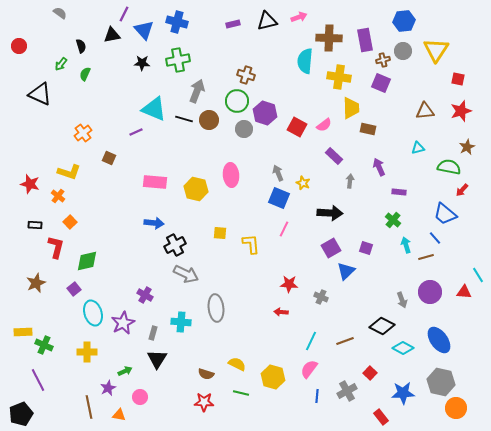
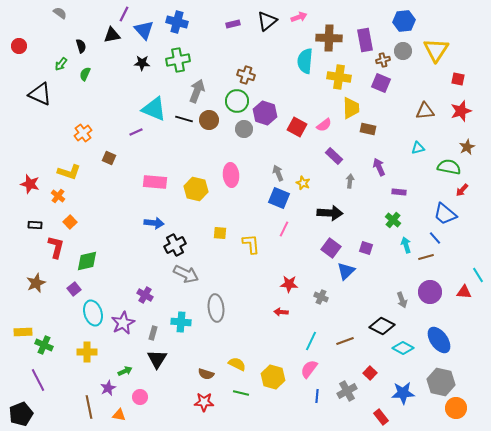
black triangle at (267, 21): rotated 25 degrees counterclockwise
purple square at (331, 248): rotated 24 degrees counterclockwise
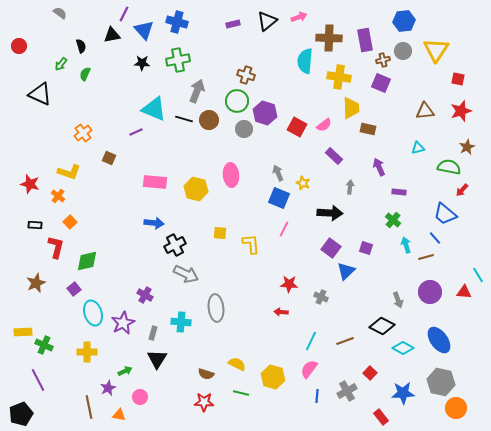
gray arrow at (350, 181): moved 6 px down
gray arrow at (402, 300): moved 4 px left
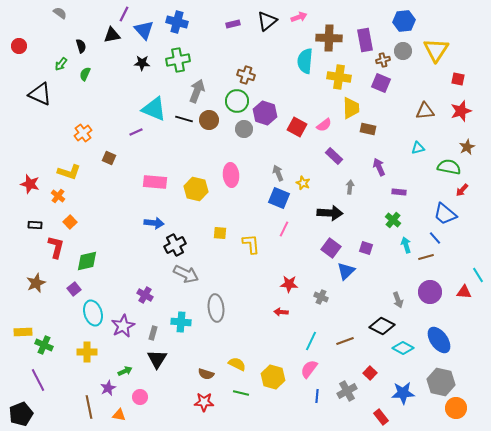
purple star at (123, 323): moved 3 px down
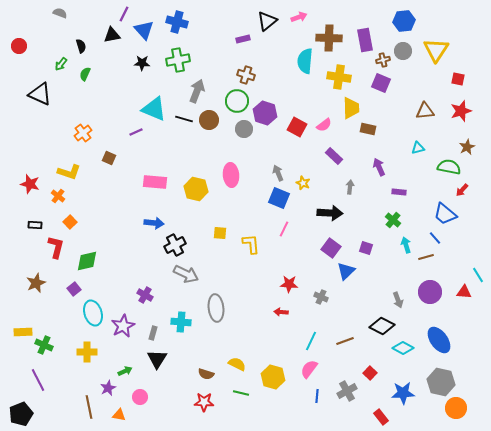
gray semicircle at (60, 13): rotated 16 degrees counterclockwise
purple rectangle at (233, 24): moved 10 px right, 15 px down
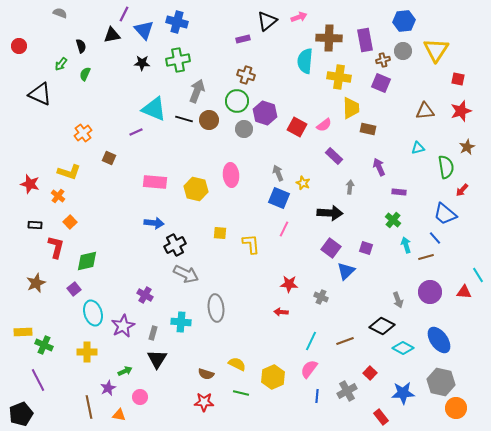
green semicircle at (449, 167): moved 3 px left; rotated 70 degrees clockwise
yellow hexagon at (273, 377): rotated 20 degrees clockwise
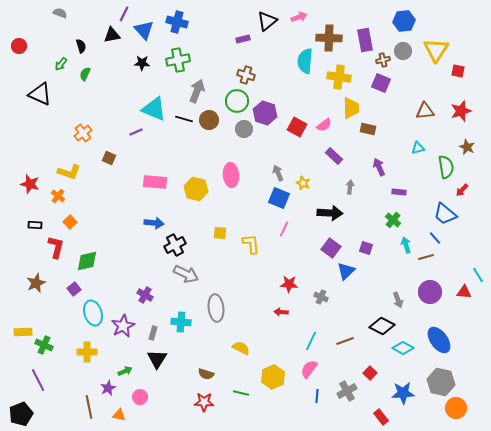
red square at (458, 79): moved 8 px up
brown star at (467, 147): rotated 21 degrees counterclockwise
yellow semicircle at (237, 364): moved 4 px right, 16 px up
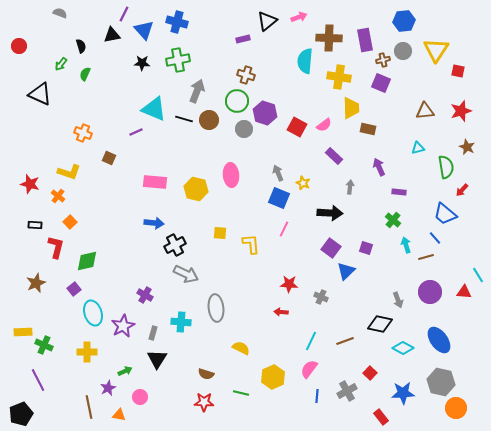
orange cross at (83, 133): rotated 30 degrees counterclockwise
black diamond at (382, 326): moved 2 px left, 2 px up; rotated 15 degrees counterclockwise
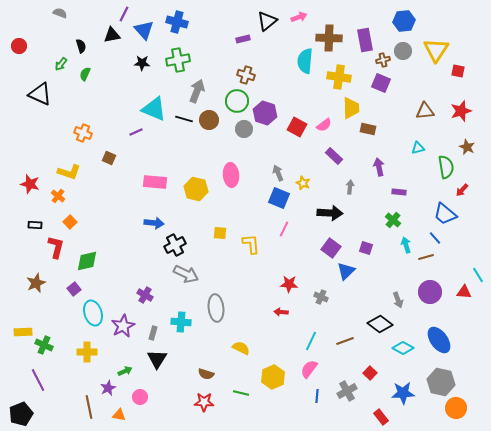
purple arrow at (379, 167): rotated 12 degrees clockwise
black diamond at (380, 324): rotated 25 degrees clockwise
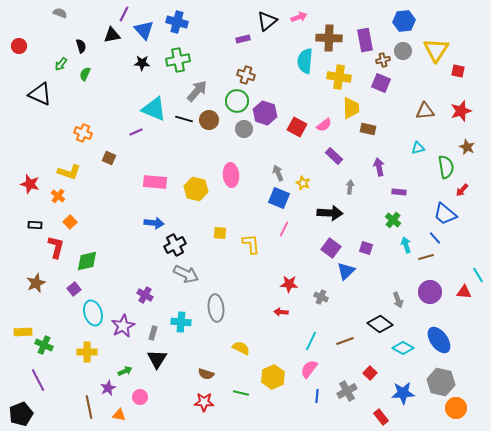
gray arrow at (197, 91): rotated 20 degrees clockwise
